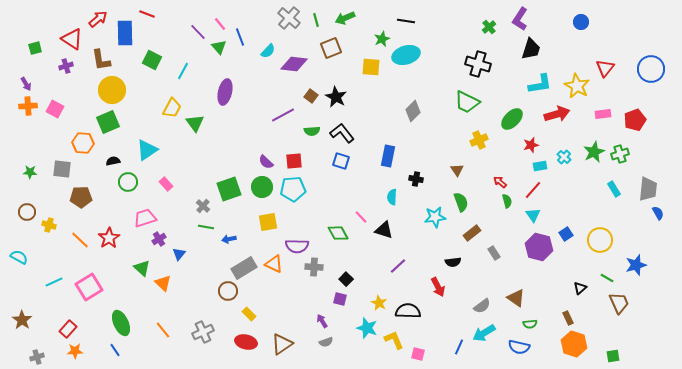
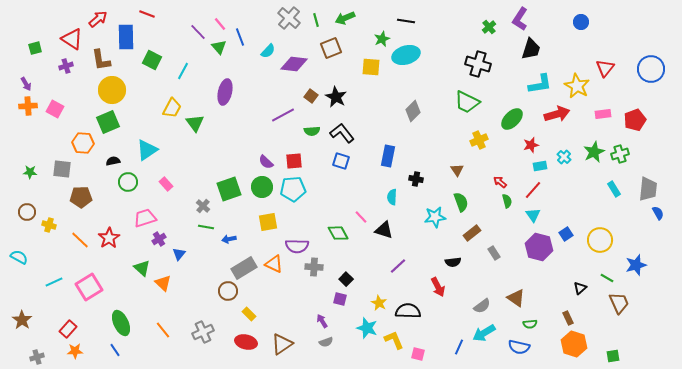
blue rectangle at (125, 33): moved 1 px right, 4 px down
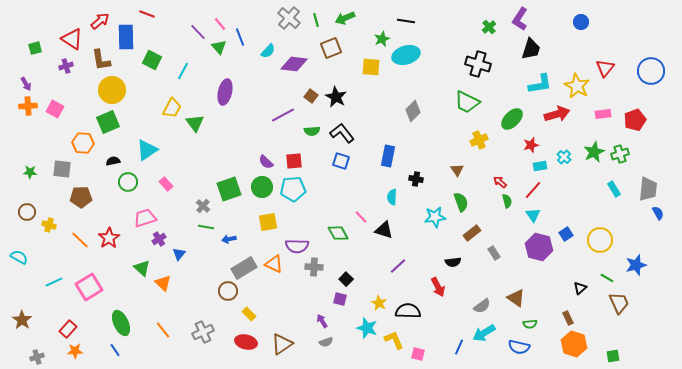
red arrow at (98, 19): moved 2 px right, 2 px down
blue circle at (651, 69): moved 2 px down
